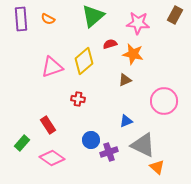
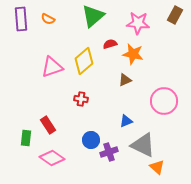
red cross: moved 3 px right
green rectangle: moved 4 px right, 5 px up; rotated 35 degrees counterclockwise
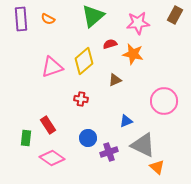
pink star: rotated 10 degrees counterclockwise
brown triangle: moved 10 px left
blue circle: moved 3 px left, 2 px up
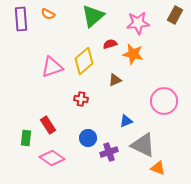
orange semicircle: moved 5 px up
orange triangle: moved 1 px right, 1 px down; rotated 21 degrees counterclockwise
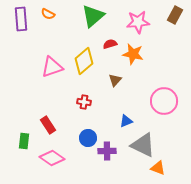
pink star: moved 1 px up
brown triangle: rotated 24 degrees counterclockwise
red cross: moved 3 px right, 3 px down
green rectangle: moved 2 px left, 3 px down
purple cross: moved 2 px left, 1 px up; rotated 18 degrees clockwise
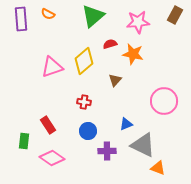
blue triangle: moved 3 px down
blue circle: moved 7 px up
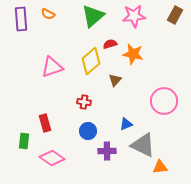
pink star: moved 4 px left, 6 px up
yellow diamond: moved 7 px right
red rectangle: moved 3 px left, 2 px up; rotated 18 degrees clockwise
orange triangle: moved 2 px right, 1 px up; rotated 28 degrees counterclockwise
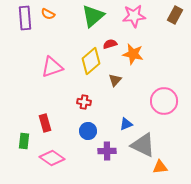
purple rectangle: moved 4 px right, 1 px up
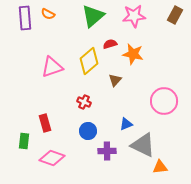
yellow diamond: moved 2 px left
red cross: rotated 16 degrees clockwise
pink diamond: rotated 15 degrees counterclockwise
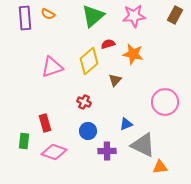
red semicircle: moved 2 px left
pink circle: moved 1 px right, 1 px down
pink diamond: moved 2 px right, 6 px up
